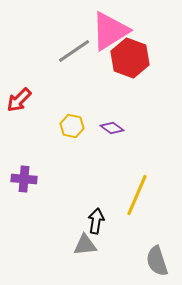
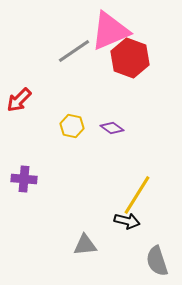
pink triangle: rotated 9 degrees clockwise
yellow line: rotated 9 degrees clockwise
black arrow: moved 31 px right; rotated 95 degrees clockwise
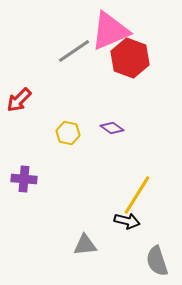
yellow hexagon: moved 4 px left, 7 px down
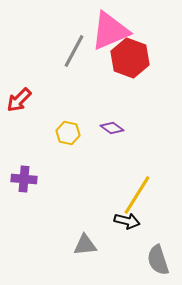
gray line: rotated 28 degrees counterclockwise
gray semicircle: moved 1 px right, 1 px up
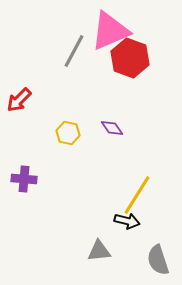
purple diamond: rotated 20 degrees clockwise
gray triangle: moved 14 px right, 6 px down
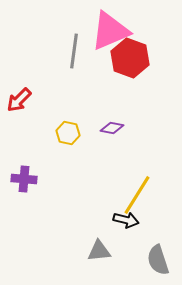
gray line: rotated 20 degrees counterclockwise
purple diamond: rotated 45 degrees counterclockwise
black arrow: moved 1 px left, 1 px up
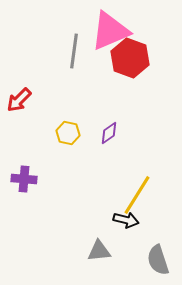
purple diamond: moved 3 px left, 5 px down; rotated 45 degrees counterclockwise
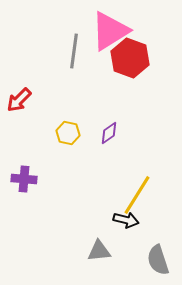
pink triangle: rotated 9 degrees counterclockwise
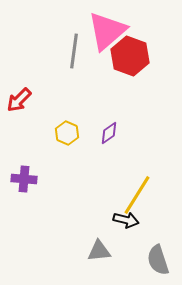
pink triangle: moved 3 px left; rotated 9 degrees counterclockwise
red hexagon: moved 2 px up
yellow hexagon: moved 1 px left; rotated 10 degrees clockwise
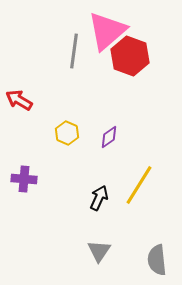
red arrow: rotated 76 degrees clockwise
purple diamond: moved 4 px down
yellow line: moved 2 px right, 10 px up
black arrow: moved 27 px left, 22 px up; rotated 80 degrees counterclockwise
gray triangle: rotated 50 degrees counterclockwise
gray semicircle: moved 1 px left; rotated 12 degrees clockwise
